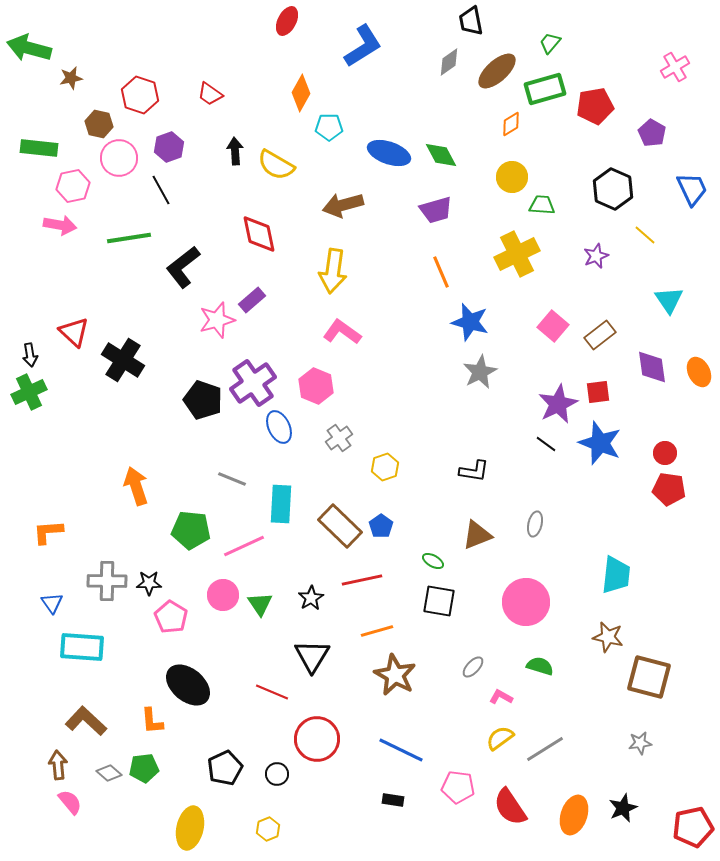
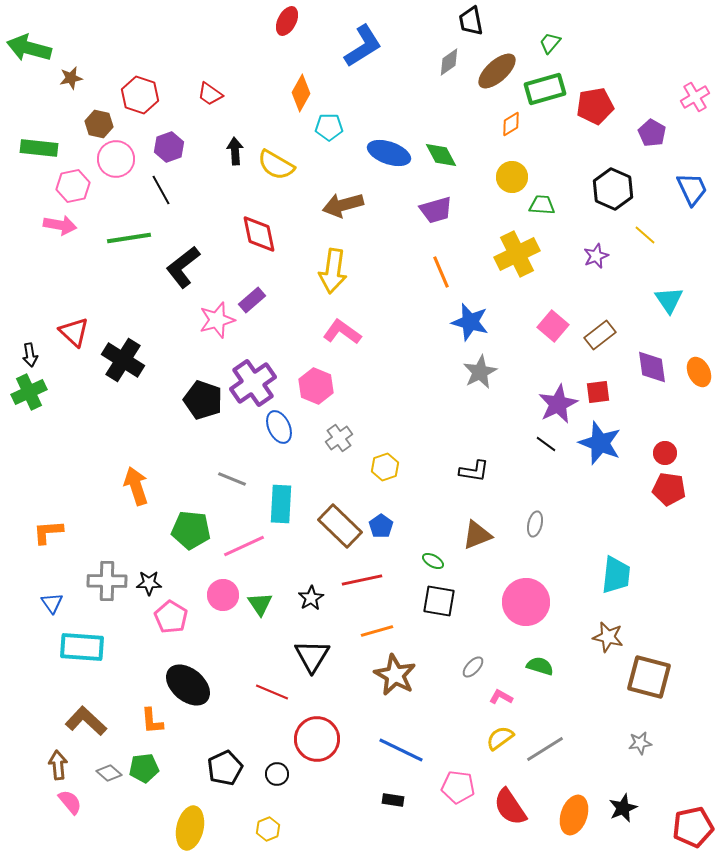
pink cross at (675, 67): moved 20 px right, 30 px down
pink circle at (119, 158): moved 3 px left, 1 px down
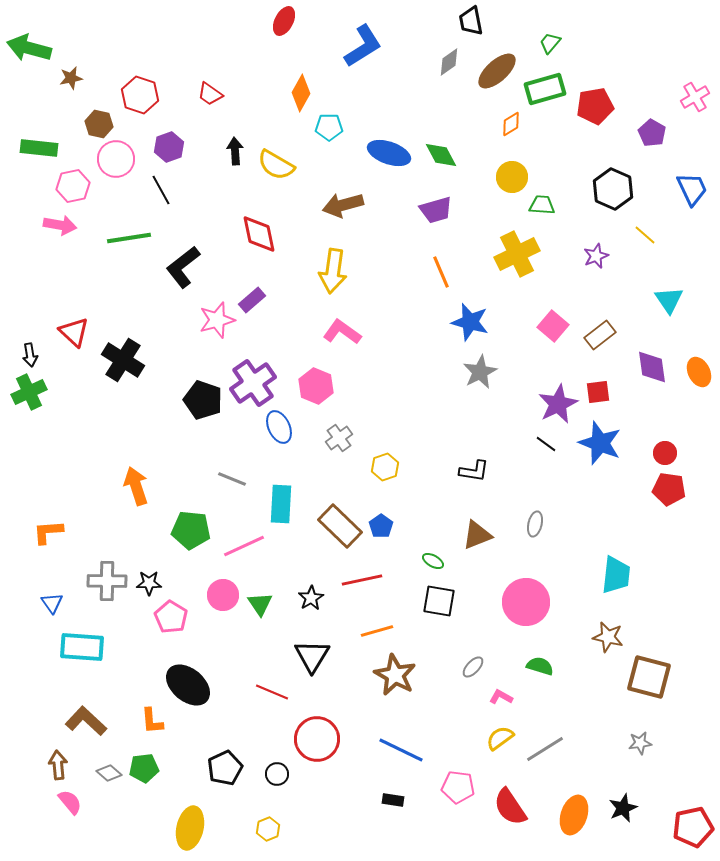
red ellipse at (287, 21): moved 3 px left
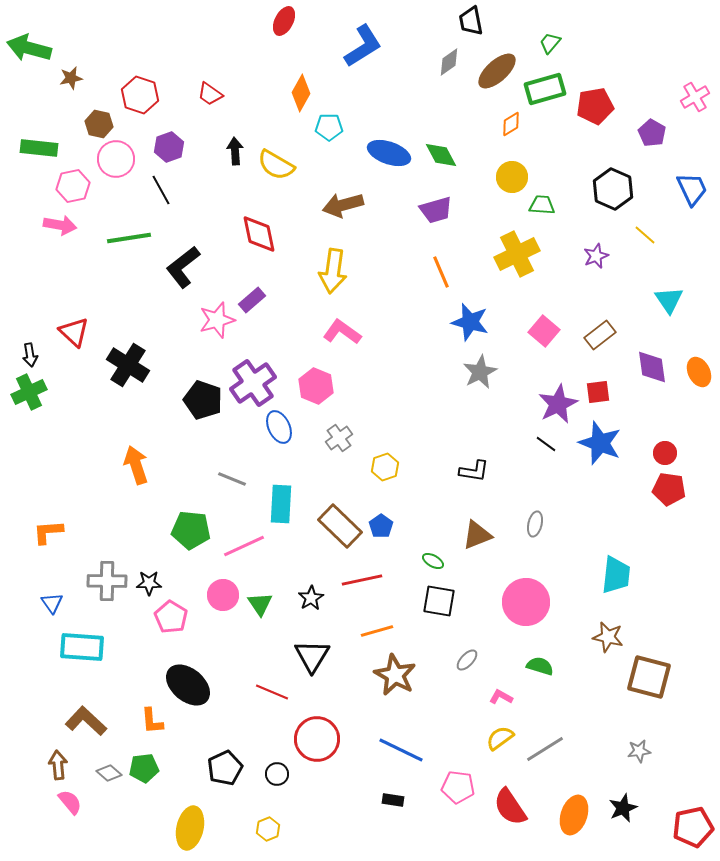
pink square at (553, 326): moved 9 px left, 5 px down
black cross at (123, 360): moved 5 px right, 5 px down
orange arrow at (136, 486): moved 21 px up
gray ellipse at (473, 667): moved 6 px left, 7 px up
gray star at (640, 743): moved 1 px left, 8 px down
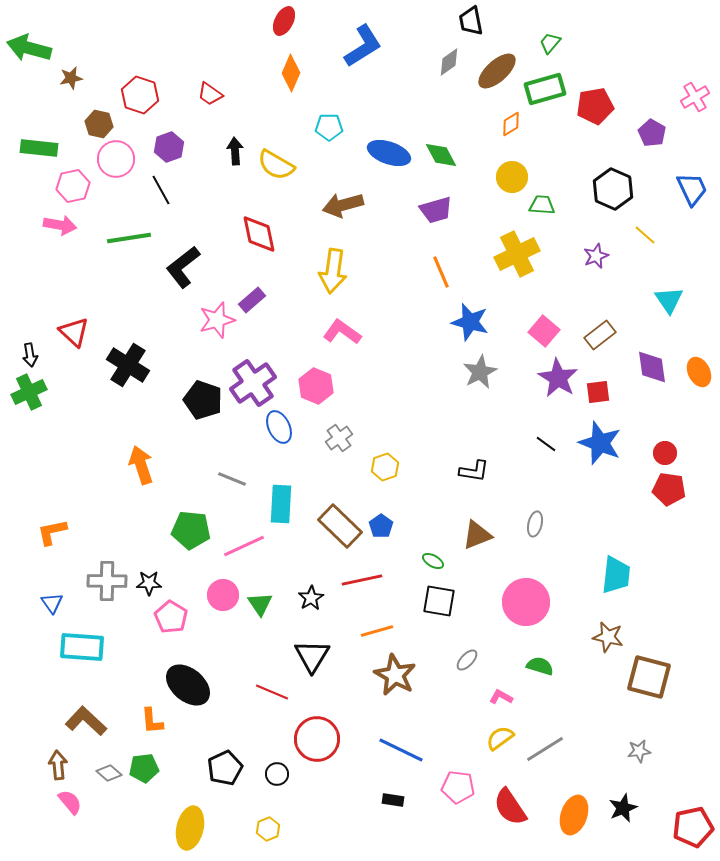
orange diamond at (301, 93): moved 10 px left, 20 px up; rotated 6 degrees counterclockwise
purple star at (558, 404): moved 26 px up; rotated 15 degrees counterclockwise
orange arrow at (136, 465): moved 5 px right
orange L-shape at (48, 532): moved 4 px right; rotated 8 degrees counterclockwise
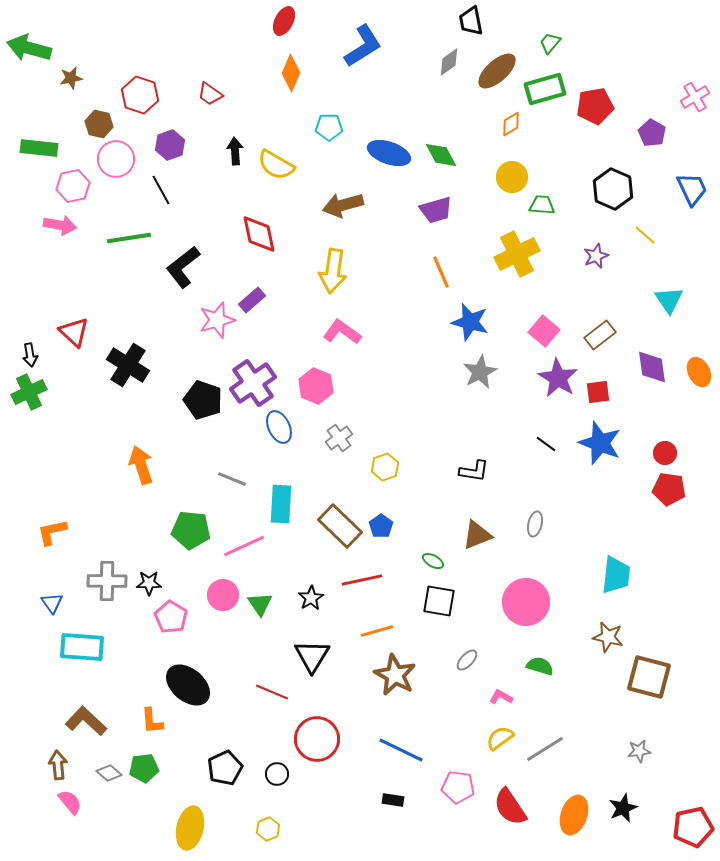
purple hexagon at (169, 147): moved 1 px right, 2 px up
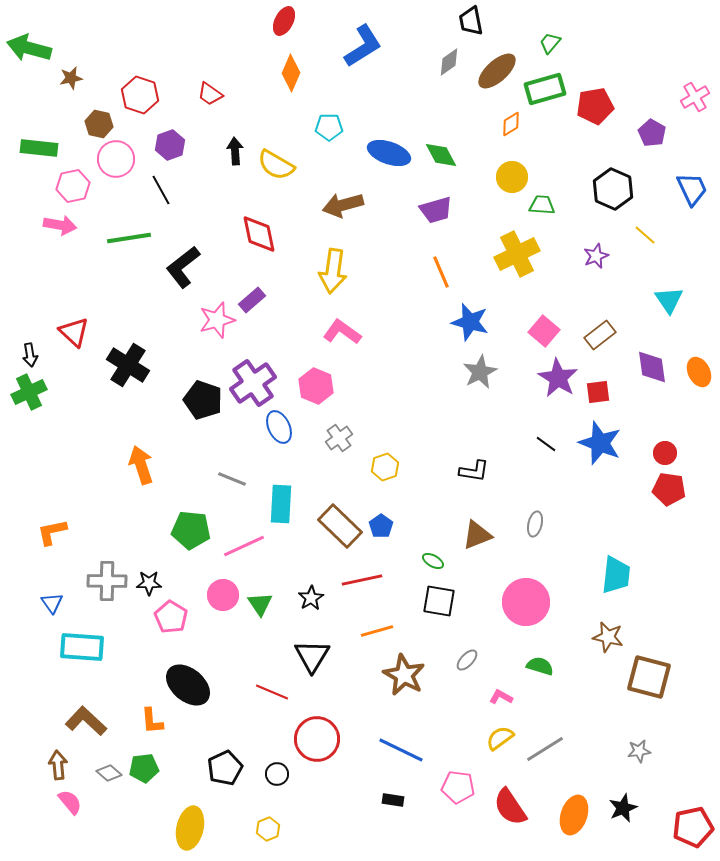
brown star at (395, 675): moved 9 px right
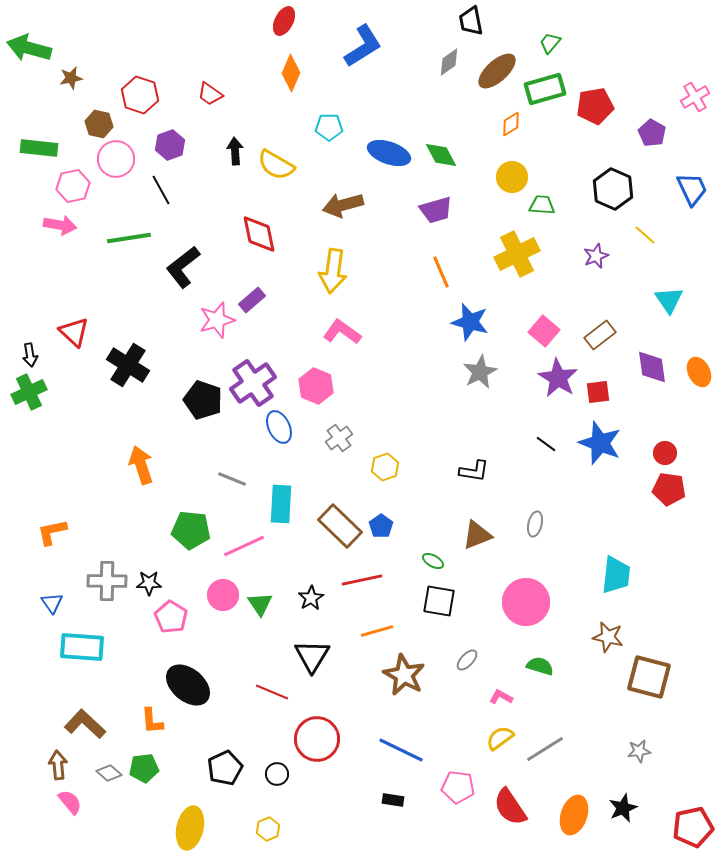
brown L-shape at (86, 721): moved 1 px left, 3 px down
